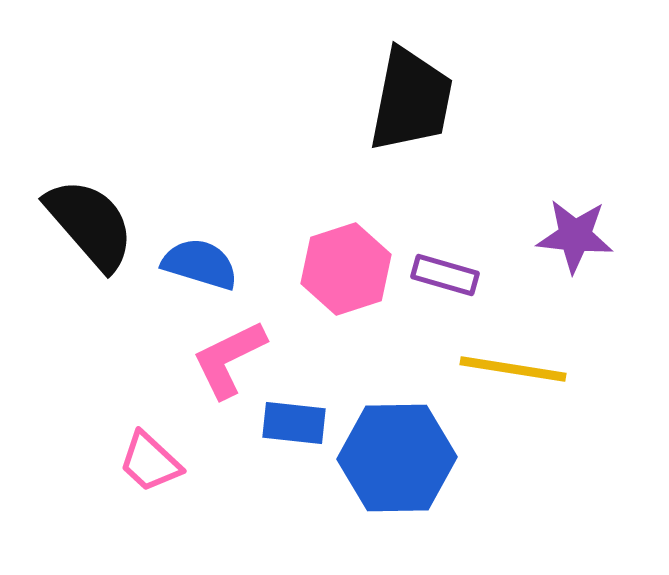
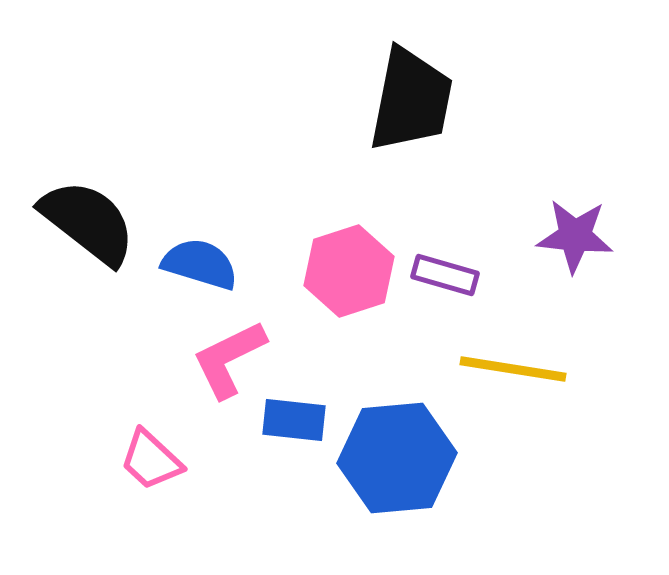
black semicircle: moved 2 px left, 2 px up; rotated 11 degrees counterclockwise
pink hexagon: moved 3 px right, 2 px down
blue rectangle: moved 3 px up
blue hexagon: rotated 4 degrees counterclockwise
pink trapezoid: moved 1 px right, 2 px up
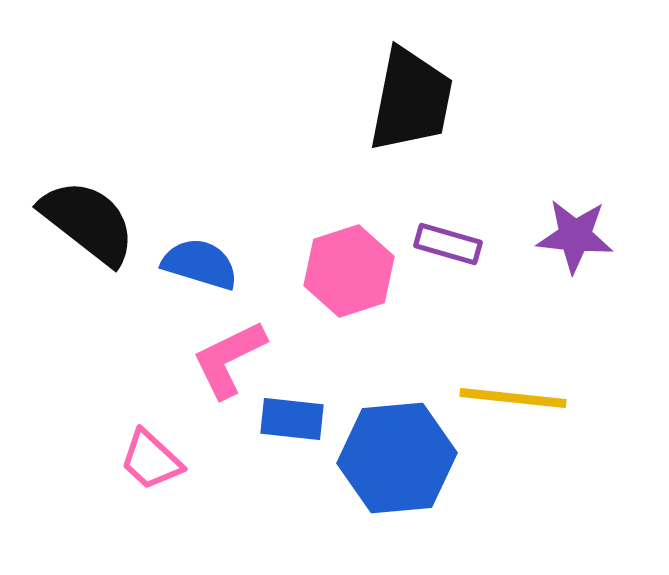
purple rectangle: moved 3 px right, 31 px up
yellow line: moved 29 px down; rotated 3 degrees counterclockwise
blue rectangle: moved 2 px left, 1 px up
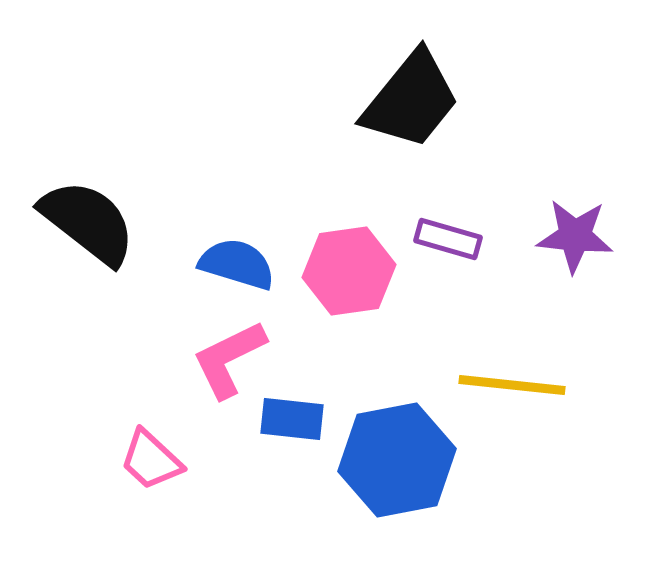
black trapezoid: rotated 28 degrees clockwise
purple rectangle: moved 5 px up
blue semicircle: moved 37 px right
pink hexagon: rotated 10 degrees clockwise
yellow line: moved 1 px left, 13 px up
blue hexagon: moved 2 px down; rotated 6 degrees counterclockwise
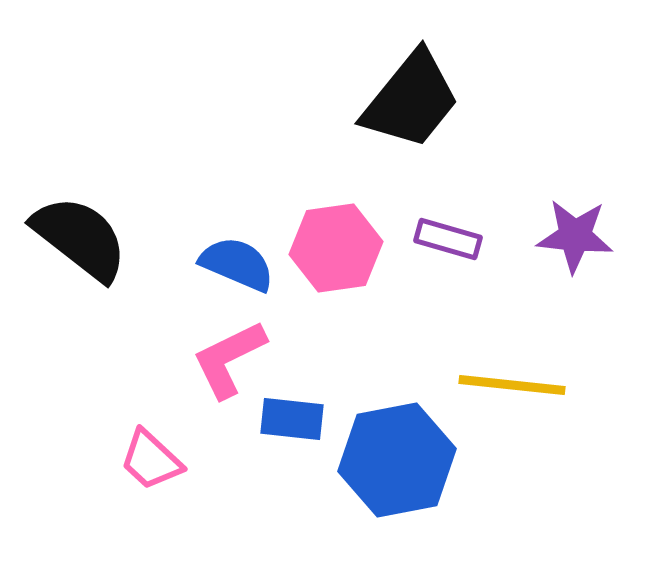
black semicircle: moved 8 px left, 16 px down
blue semicircle: rotated 6 degrees clockwise
pink hexagon: moved 13 px left, 23 px up
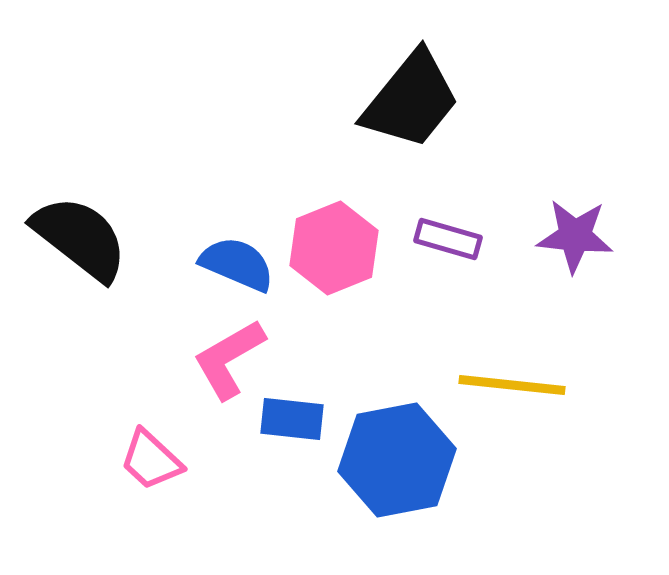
pink hexagon: moved 2 px left; rotated 14 degrees counterclockwise
pink L-shape: rotated 4 degrees counterclockwise
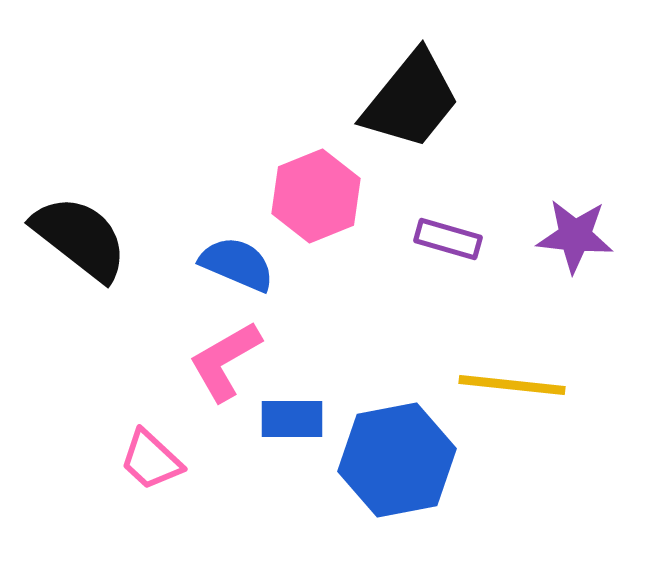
pink hexagon: moved 18 px left, 52 px up
pink L-shape: moved 4 px left, 2 px down
blue rectangle: rotated 6 degrees counterclockwise
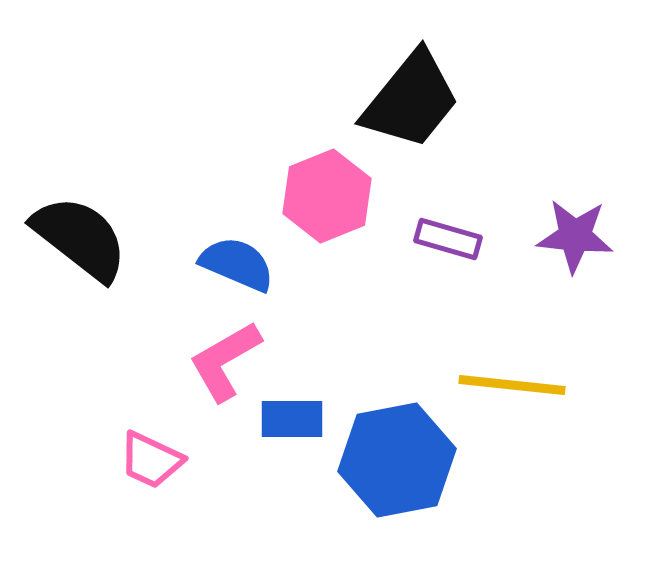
pink hexagon: moved 11 px right
pink trapezoid: rotated 18 degrees counterclockwise
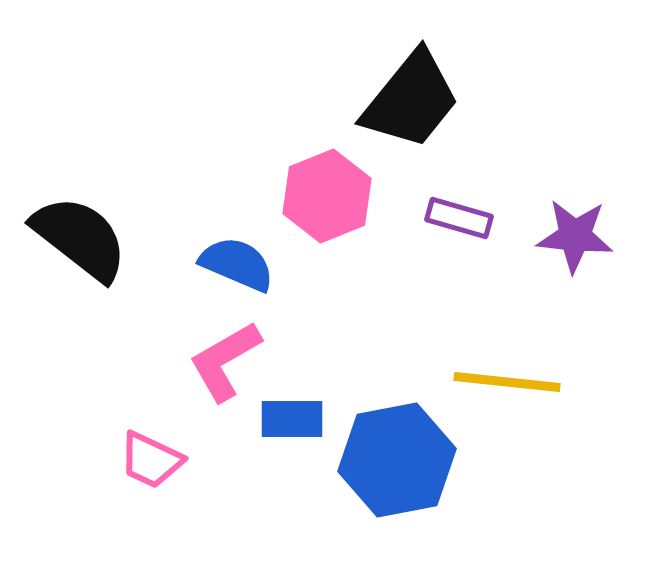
purple rectangle: moved 11 px right, 21 px up
yellow line: moved 5 px left, 3 px up
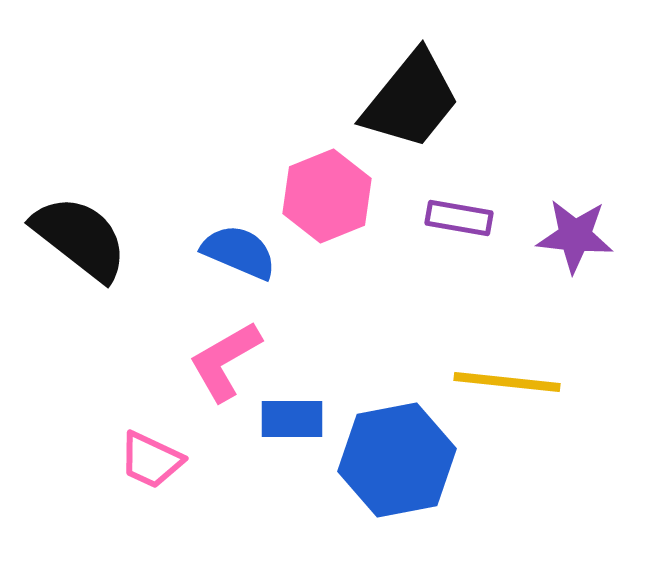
purple rectangle: rotated 6 degrees counterclockwise
blue semicircle: moved 2 px right, 12 px up
